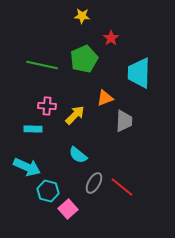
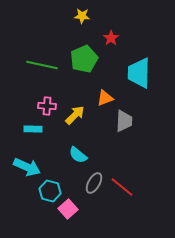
cyan hexagon: moved 2 px right
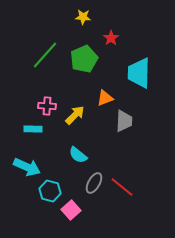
yellow star: moved 1 px right, 1 px down
green line: moved 3 px right, 10 px up; rotated 60 degrees counterclockwise
pink square: moved 3 px right, 1 px down
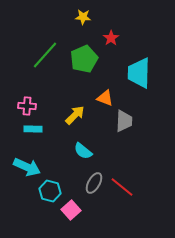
orange triangle: rotated 42 degrees clockwise
pink cross: moved 20 px left
cyan semicircle: moved 5 px right, 4 px up
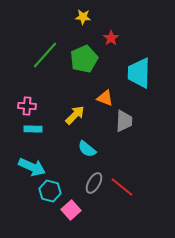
cyan semicircle: moved 4 px right, 2 px up
cyan arrow: moved 5 px right
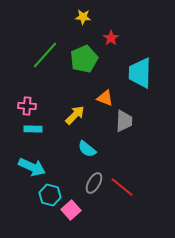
cyan trapezoid: moved 1 px right
cyan hexagon: moved 4 px down
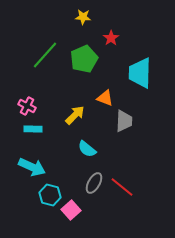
pink cross: rotated 24 degrees clockwise
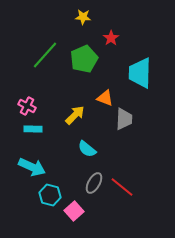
gray trapezoid: moved 2 px up
pink square: moved 3 px right, 1 px down
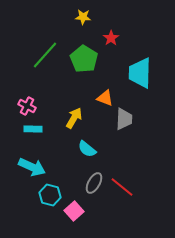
green pentagon: rotated 16 degrees counterclockwise
yellow arrow: moved 1 px left, 3 px down; rotated 15 degrees counterclockwise
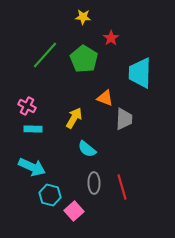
gray ellipse: rotated 30 degrees counterclockwise
red line: rotated 35 degrees clockwise
